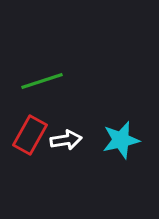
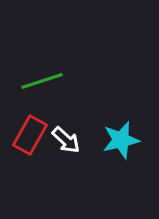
white arrow: rotated 52 degrees clockwise
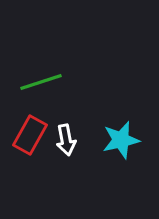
green line: moved 1 px left, 1 px down
white arrow: rotated 36 degrees clockwise
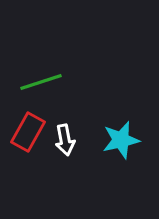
red rectangle: moved 2 px left, 3 px up
white arrow: moved 1 px left
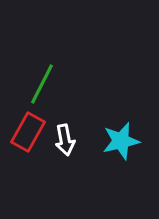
green line: moved 1 px right, 2 px down; rotated 45 degrees counterclockwise
cyan star: moved 1 px down
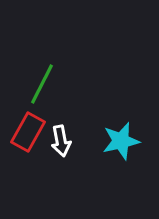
white arrow: moved 4 px left, 1 px down
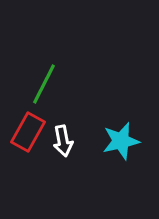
green line: moved 2 px right
white arrow: moved 2 px right
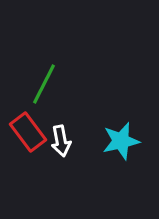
red rectangle: rotated 66 degrees counterclockwise
white arrow: moved 2 px left
